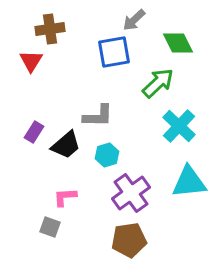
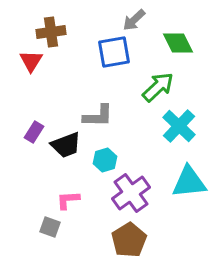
brown cross: moved 1 px right, 3 px down
green arrow: moved 4 px down
black trapezoid: rotated 20 degrees clockwise
cyan hexagon: moved 2 px left, 5 px down
pink L-shape: moved 3 px right, 3 px down
brown pentagon: rotated 24 degrees counterclockwise
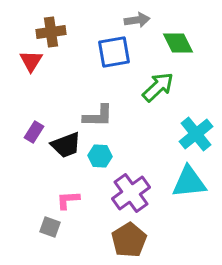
gray arrow: moved 3 px right; rotated 145 degrees counterclockwise
cyan cross: moved 17 px right, 8 px down; rotated 8 degrees clockwise
cyan hexagon: moved 5 px left, 4 px up; rotated 20 degrees clockwise
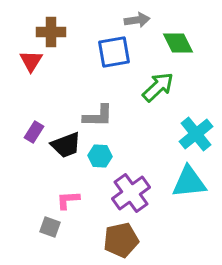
brown cross: rotated 8 degrees clockwise
brown pentagon: moved 8 px left; rotated 20 degrees clockwise
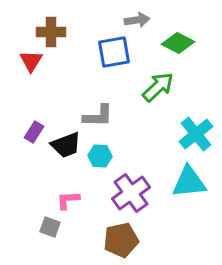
green diamond: rotated 36 degrees counterclockwise
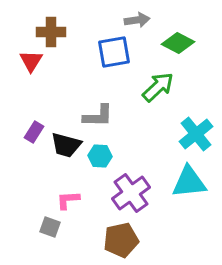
black trapezoid: rotated 36 degrees clockwise
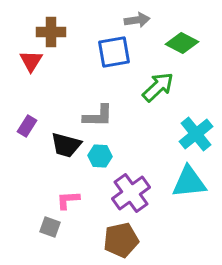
green diamond: moved 4 px right
purple rectangle: moved 7 px left, 6 px up
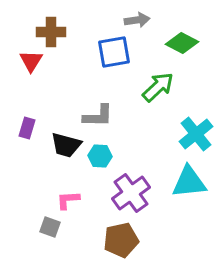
purple rectangle: moved 2 px down; rotated 15 degrees counterclockwise
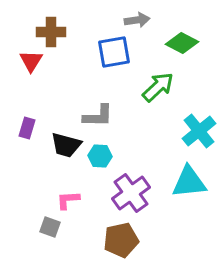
cyan cross: moved 3 px right, 3 px up
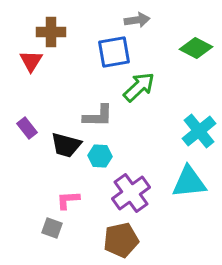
green diamond: moved 14 px right, 5 px down
green arrow: moved 19 px left
purple rectangle: rotated 55 degrees counterclockwise
gray square: moved 2 px right, 1 px down
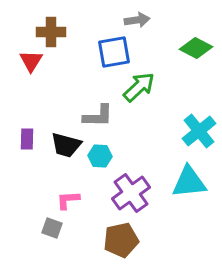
purple rectangle: moved 11 px down; rotated 40 degrees clockwise
